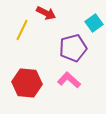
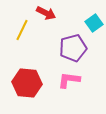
pink L-shape: rotated 35 degrees counterclockwise
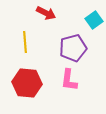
cyan square: moved 3 px up
yellow line: moved 3 px right, 12 px down; rotated 30 degrees counterclockwise
pink L-shape: rotated 90 degrees counterclockwise
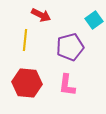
red arrow: moved 5 px left, 2 px down
yellow line: moved 2 px up; rotated 10 degrees clockwise
purple pentagon: moved 3 px left, 1 px up
pink L-shape: moved 2 px left, 5 px down
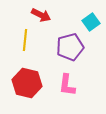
cyan square: moved 3 px left, 2 px down
red hexagon: rotated 8 degrees clockwise
